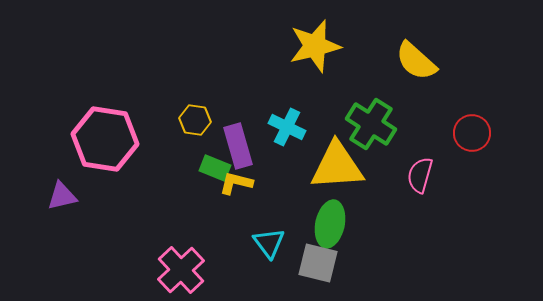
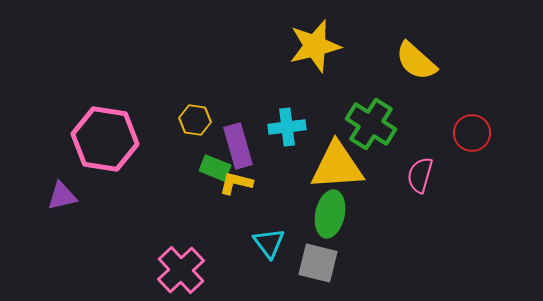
cyan cross: rotated 33 degrees counterclockwise
green ellipse: moved 10 px up
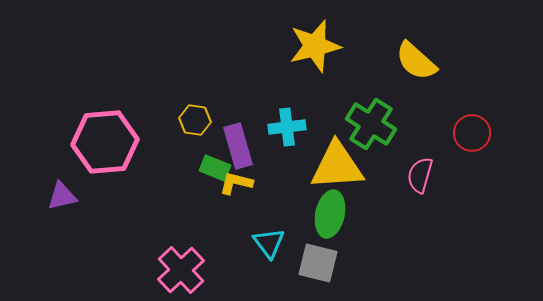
pink hexagon: moved 3 px down; rotated 14 degrees counterclockwise
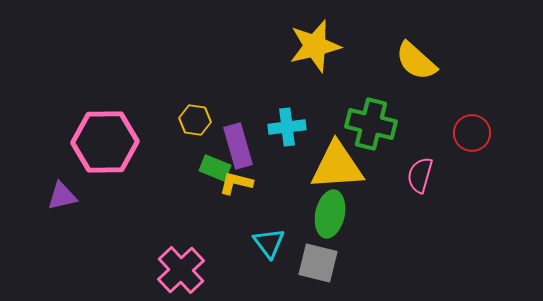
green cross: rotated 18 degrees counterclockwise
pink hexagon: rotated 4 degrees clockwise
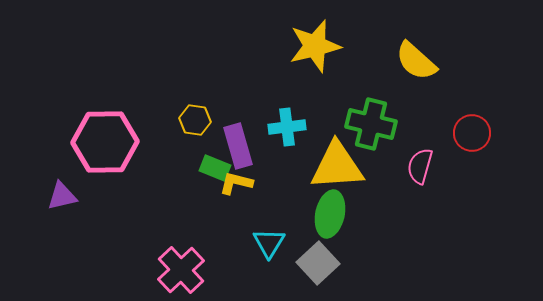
pink semicircle: moved 9 px up
cyan triangle: rotated 8 degrees clockwise
gray square: rotated 33 degrees clockwise
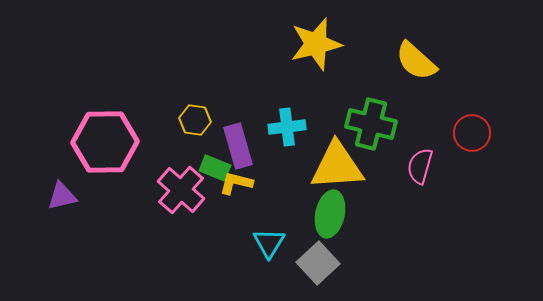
yellow star: moved 1 px right, 2 px up
pink cross: moved 80 px up; rotated 6 degrees counterclockwise
